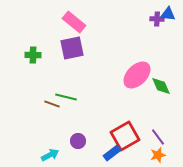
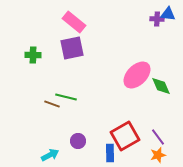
blue rectangle: moved 2 px left; rotated 54 degrees counterclockwise
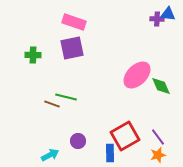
pink rectangle: rotated 20 degrees counterclockwise
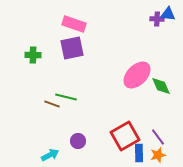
pink rectangle: moved 2 px down
blue rectangle: moved 29 px right
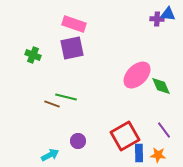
green cross: rotated 21 degrees clockwise
purple line: moved 6 px right, 7 px up
orange star: rotated 21 degrees clockwise
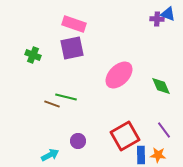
blue triangle: rotated 14 degrees clockwise
pink ellipse: moved 18 px left
blue rectangle: moved 2 px right, 2 px down
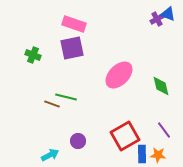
purple cross: rotated 32 degrees counterclockwise
green diamond: rotated 10 degrees clockwise
blue rectangle: moved 1 px right, 1 px up
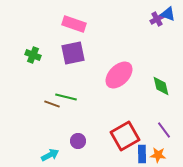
purple square: moved 1 px right, 5 px down
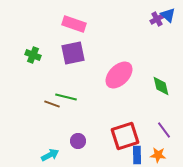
blue triangle: moved 1 px down; rotated 21 degrees clockwise
red square: rotated 12 degrees clockwise
blue rectangle: moved 5 px left, 1 px down
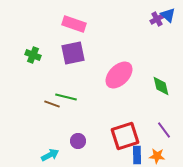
orange star: moved 1 px left, 1 px down
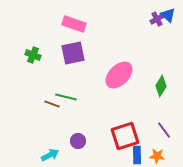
green diamond: rotated 45 degrees clockwise
